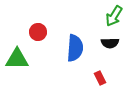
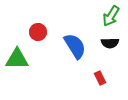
green arrow: moved 3 px left
blue semicircle: moved 2 px up; rotated 36 degrees counterclockwise
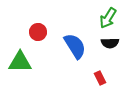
green arrow: moved 3 px left, 2 px down
green triangle: moved 3 px right, 3 px down
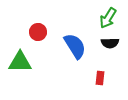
red rectangle: rotated 32 degrees clockwise
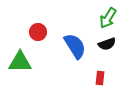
black semicircle: moved 3 px left, 1 px down; rotated 18 degrees counterclockwise
